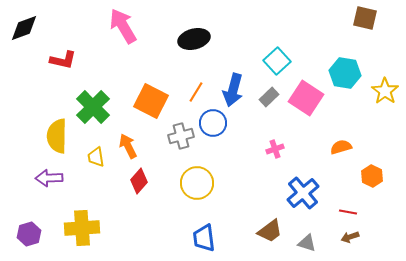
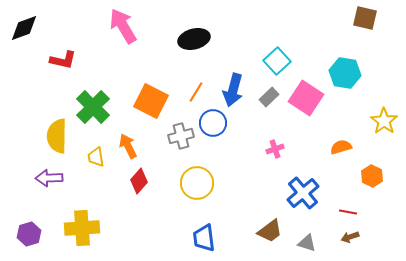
yellow star: moved 1 px left, 30 px down
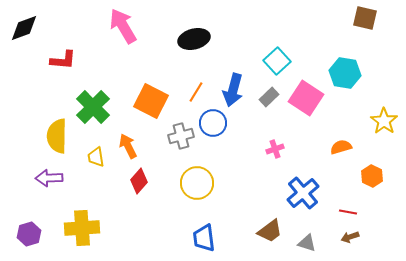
red L-shape: rotated 8 degrees counterclockwise
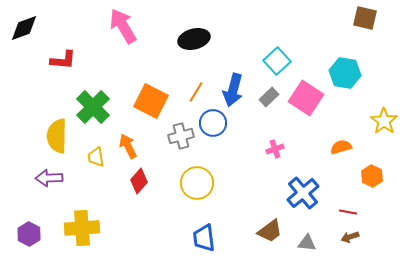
purple hexagon: rotated 15 degrees counterclockwise
gray triangle: rotated 12 degrees counterclockwise
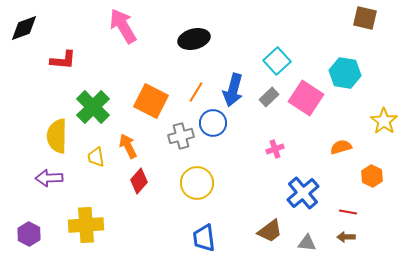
yellow cross: moved 4 px right, 3 px up
brown arrow: moved 4 px left; rotated 18 degrees clockwise
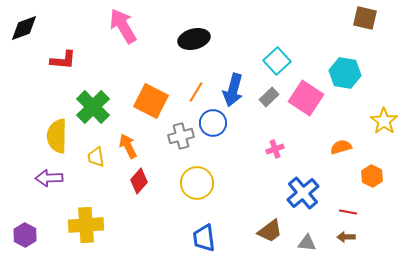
purple hexagon: moved 4 px left, 1 px down
